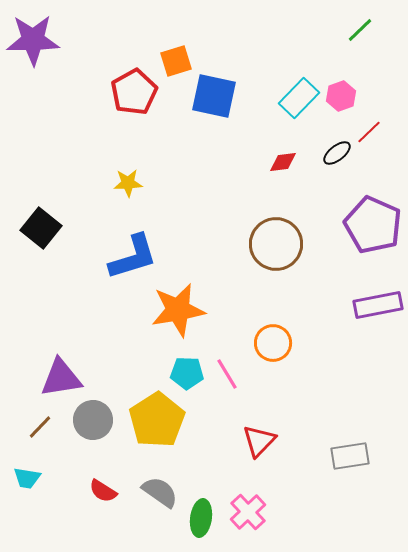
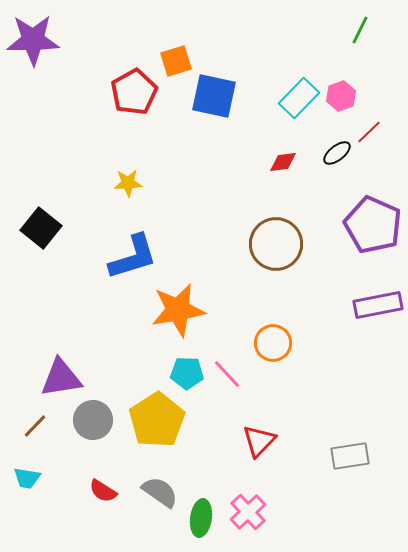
green line: rotated 20 degrees counterclockwise
pink line: rotated 12 degrees counterclockwise
brown line: moved 5 px left, 1 px up
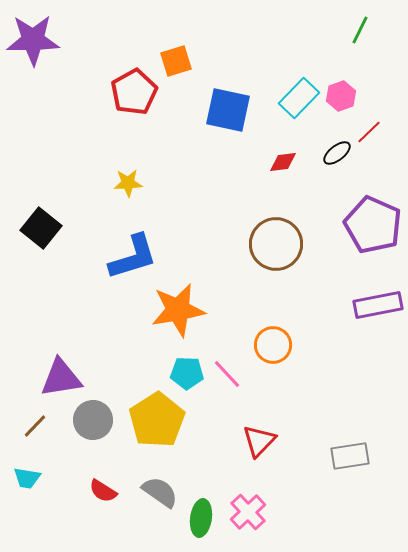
blue square: moved 14 px right, 14 px down
orange circle: moved 2 px down
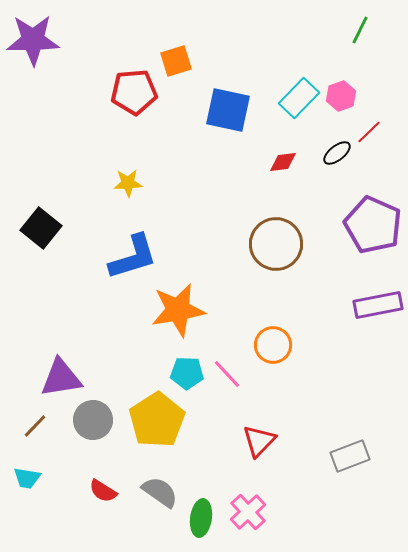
red pentagon: rotated 24 degrees clockwise
gray rectangle: rotated 12 degrees counterclockwise
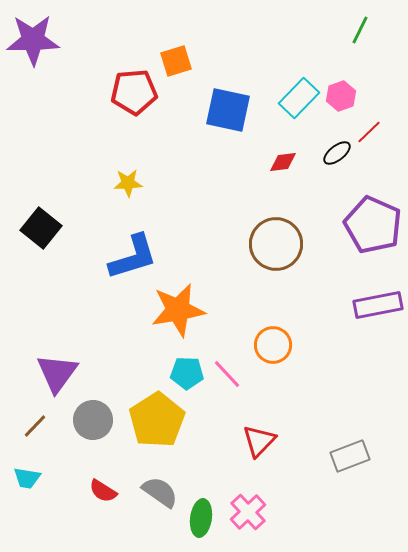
purple triangle: moved 4 px left, 5 px up; rotated 45 degrees counterclockwise
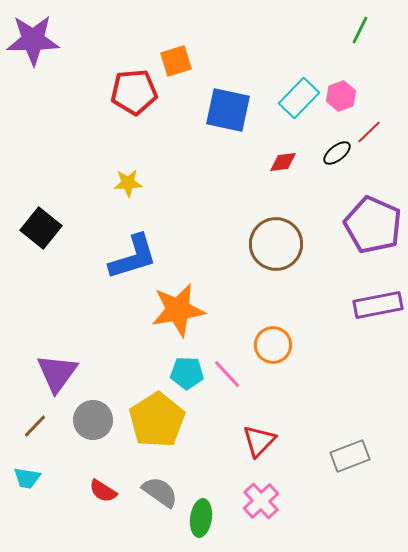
pink cross: moved 13 px right, 11 px up
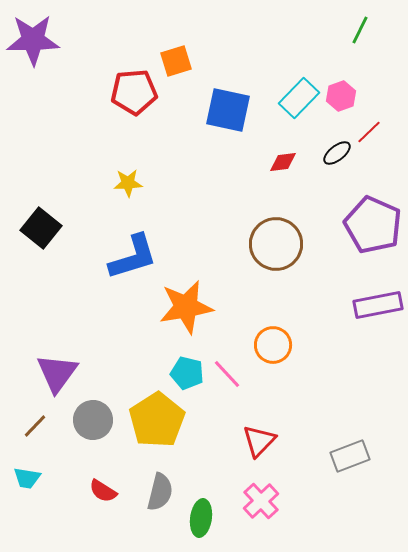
orange star: moved 8 px right, 3 px up
cyan pentagon: rotated 12 degrees clockwise
gray semicircle: rotated 69 degrees clockwise
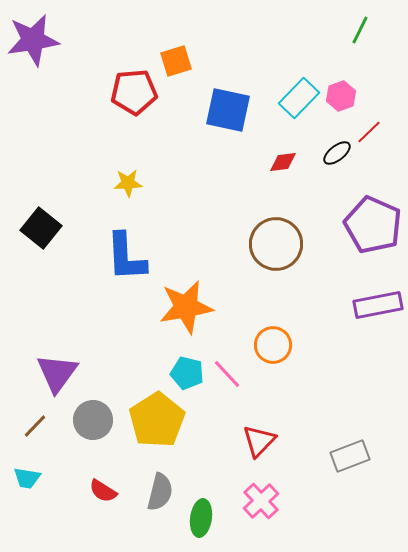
purple star: rotated 8 degrees counterclockwise
blue L-shape: moved 7 px left; rotated 104 degrees clockwise
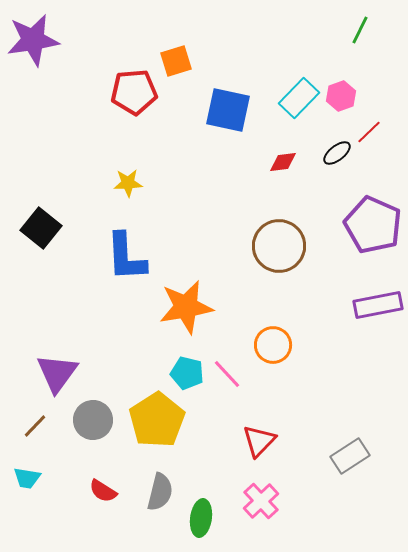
brown circle: moved 3 px right, 2 px down
gray rectangle: rotated 12 degrees counterclockwise
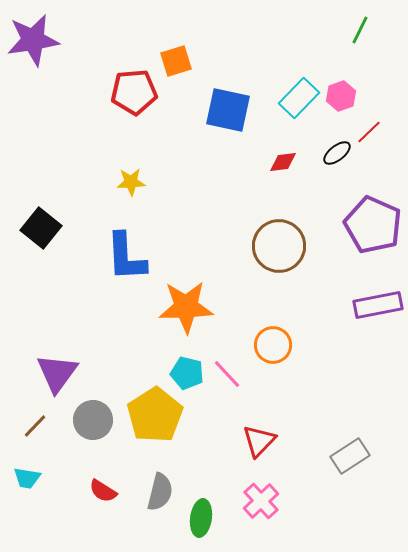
yellow star: moved 3 px right, 1 px up
orange star: rotated 8 degrees clockwise
yellow pentagon: moved 2 px left, 5 px up
